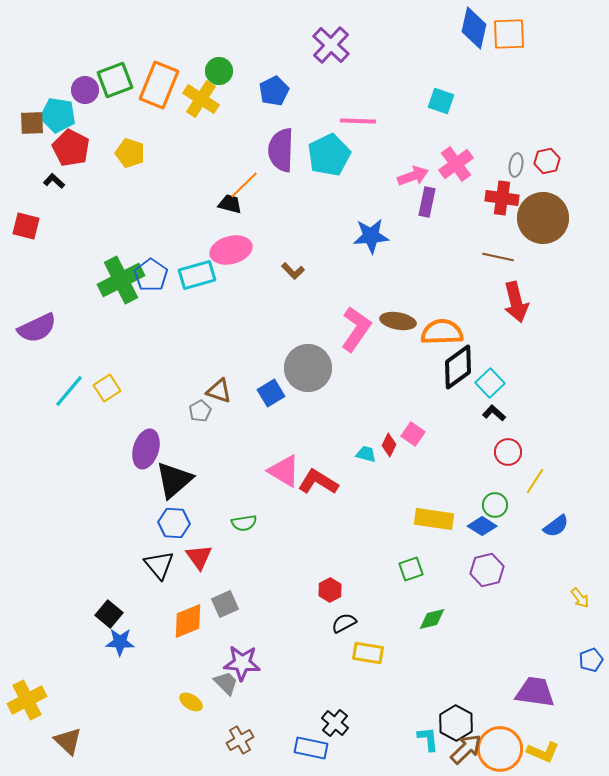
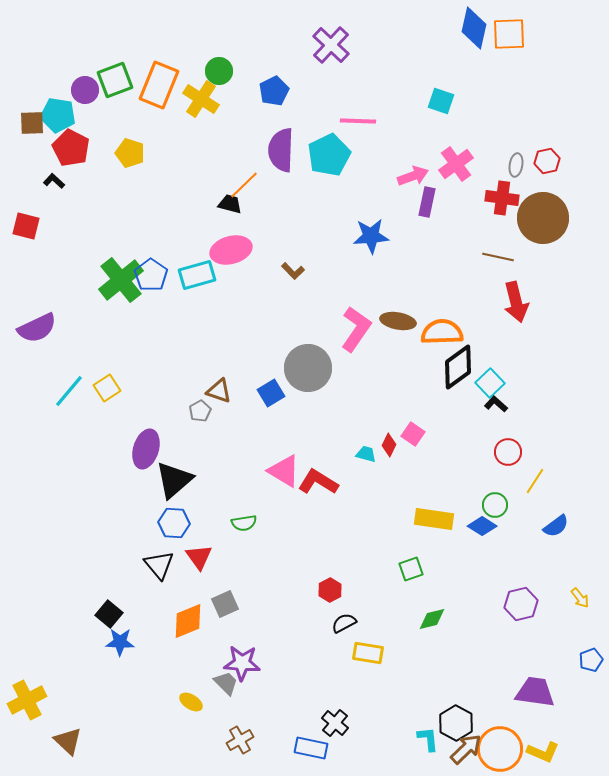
green cross at (121, 280): rotated 12 degrees counterclockwise
black L-shape at (494, 413): moved 2 px right, 9 px up
purple hexagon at (487, 570): moved 34 px right, 34 px down
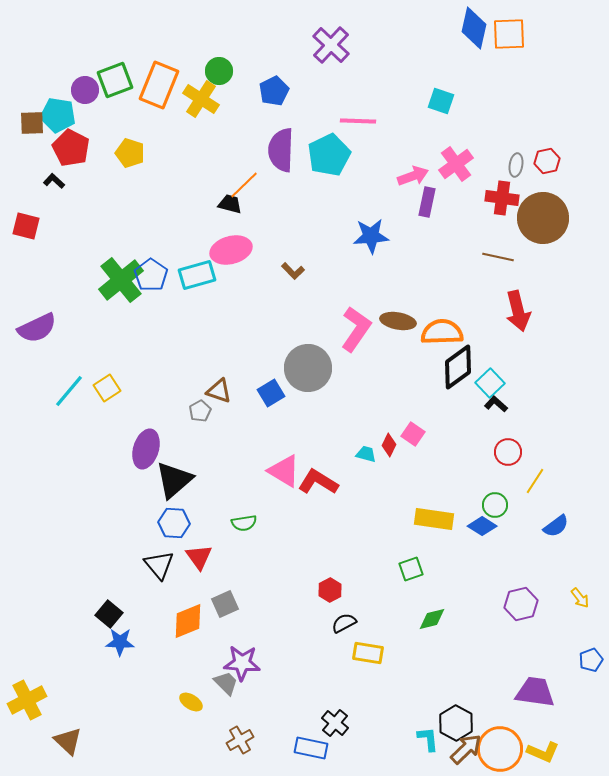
red arrow at (516, 302): moved 2 px right, 9 px down
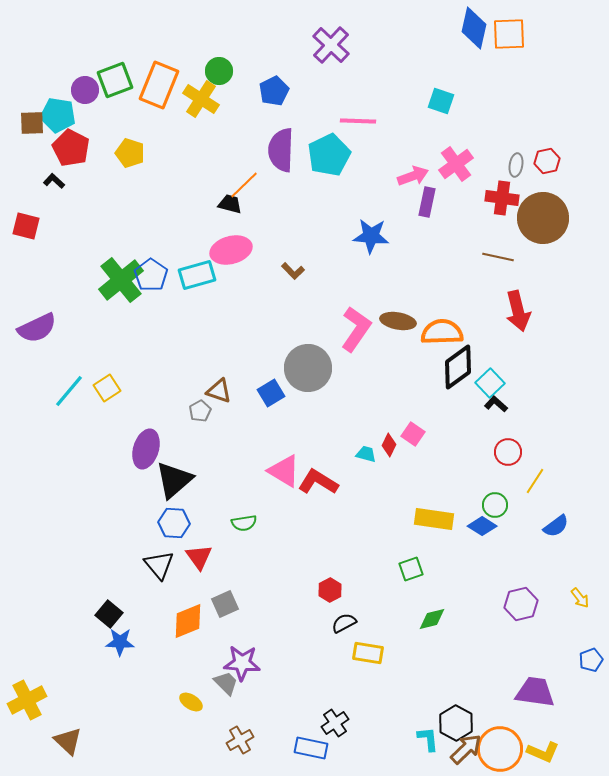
blue star at (371, 236): rotated 9 degrees clockwise
black cross at (335, 723): rotated 16 degrees clockwise
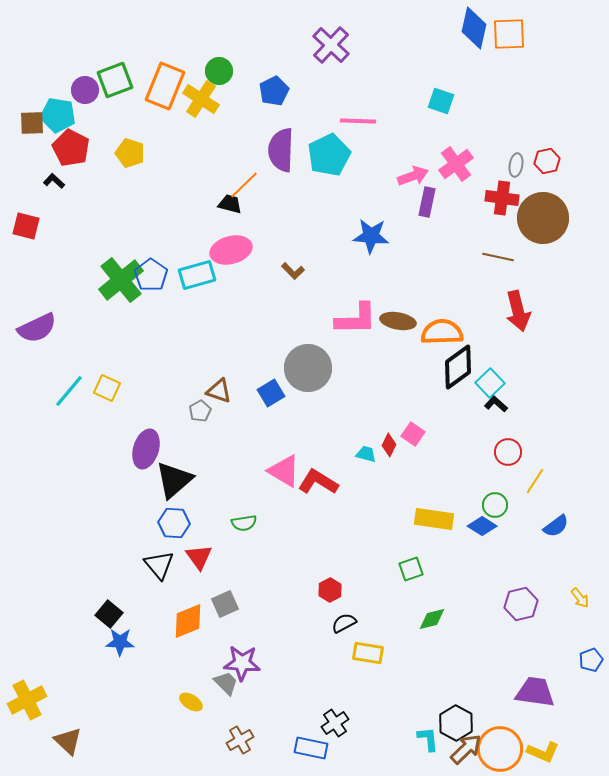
orange rectangle at (159, 85): moved 6 px right, 1 px down
pink L-shape at (356, 329): moved 10 px up; rotated 54 degrees clockwise
yellow square at (107, 388): rotated 32 degrees counterclockwise
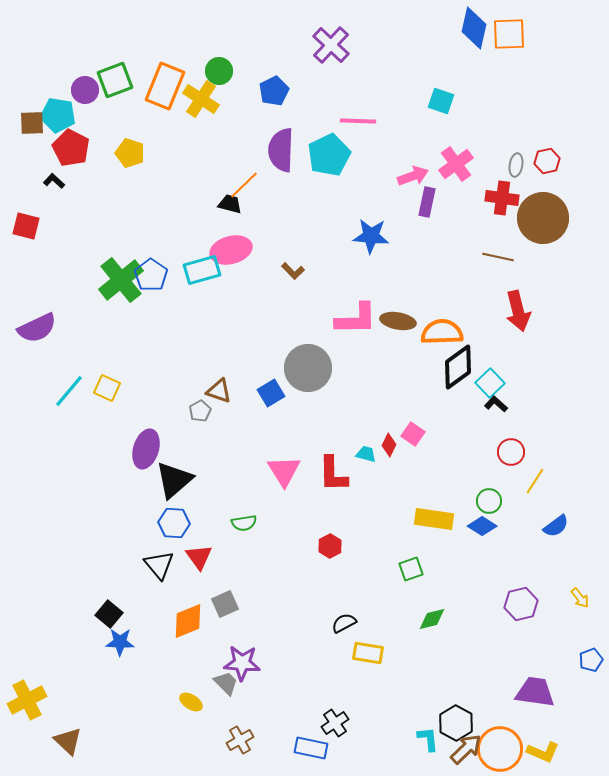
cyan rectangle at (197, 275): moved 5 px right, 5 px up
red circle at (508, 452): moved 3 px right
pink triangle at (284, 471): rotated 27 degrees clockwise
red L-shape at (318, 482): moved 15 px right, 8 px up; rotated 123 degrees counterclockwise
green circle at (495, 505): moved 6 px left, 4 px up
red hexagon at (330, 590): moved 44 px up
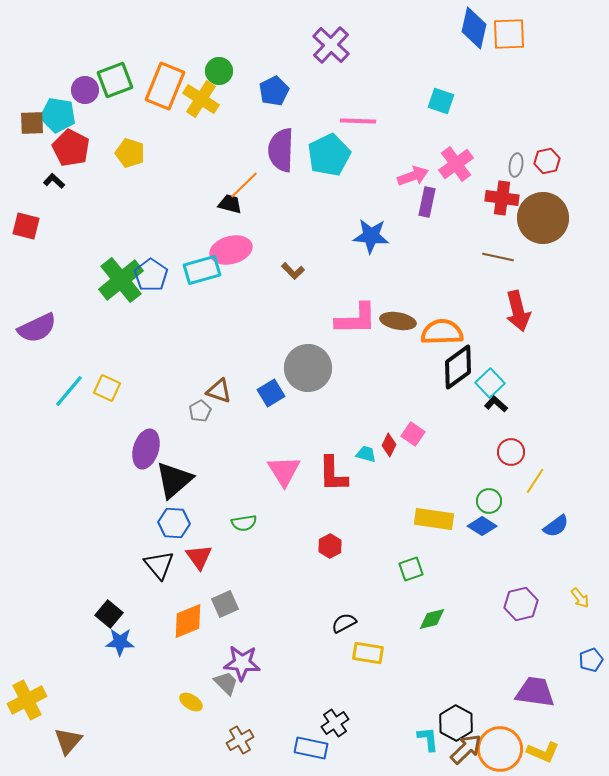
brown triangle at (68, 741): rotated 28 degrees clockwise
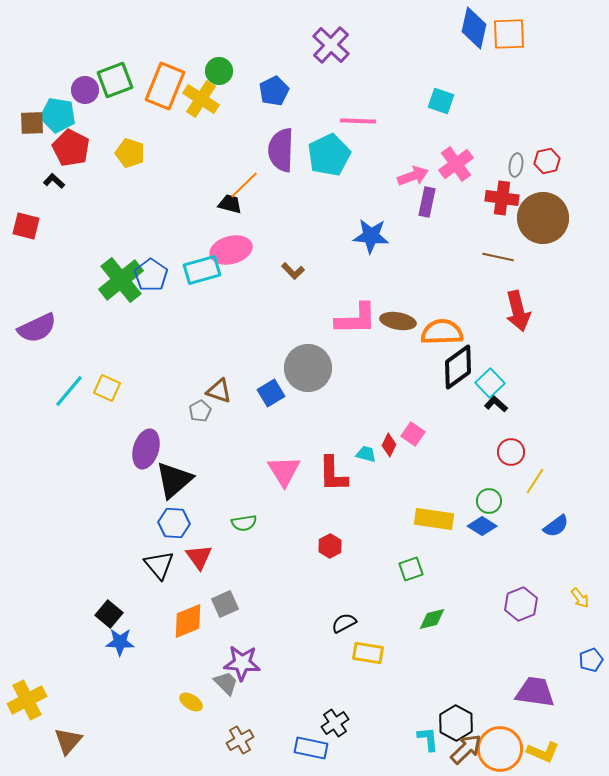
purple hexagon at (521, 604): rotated 8 degrees counterclockwise
